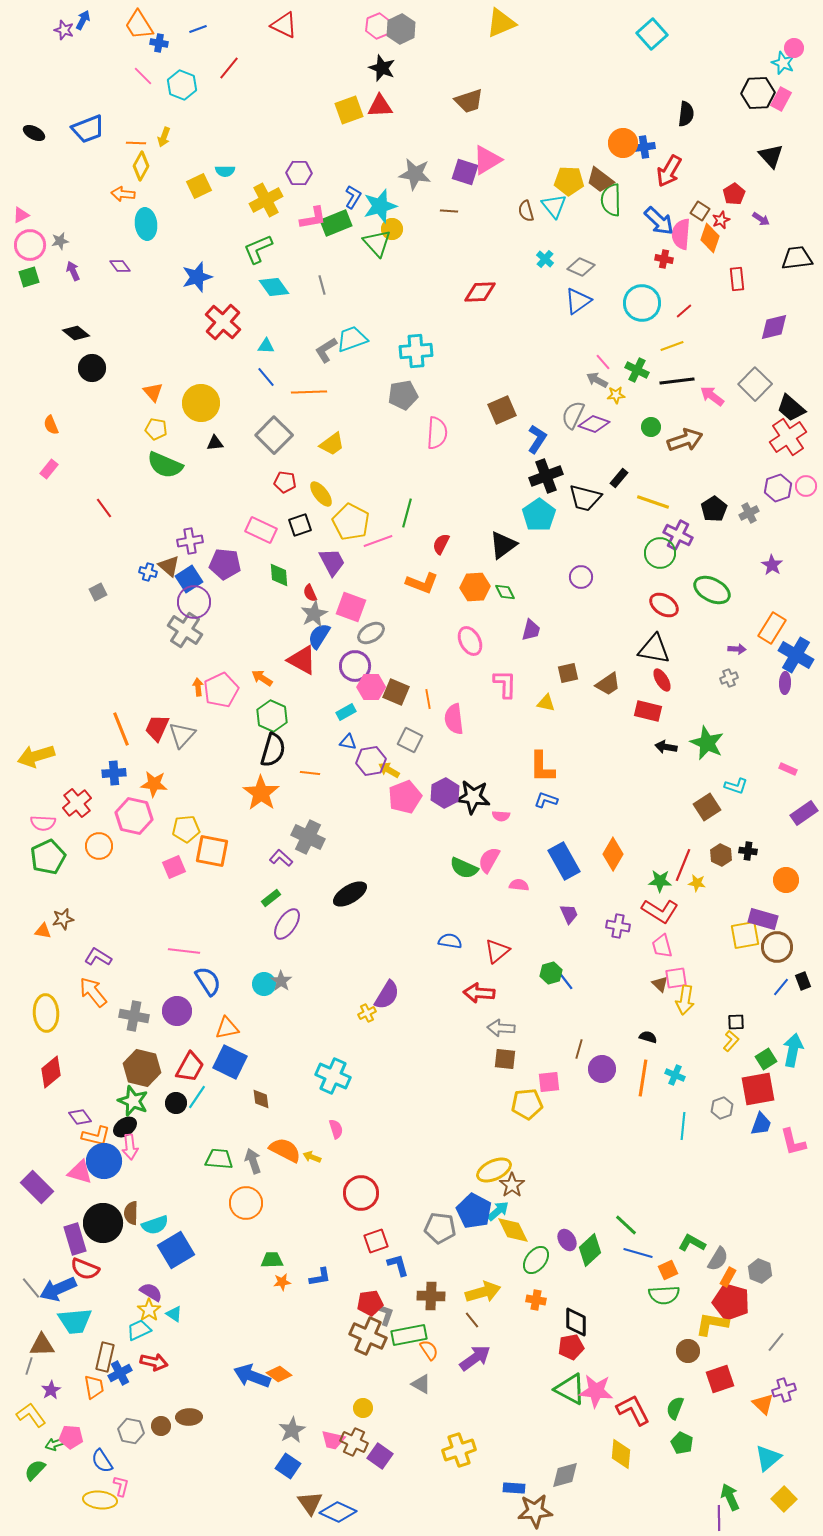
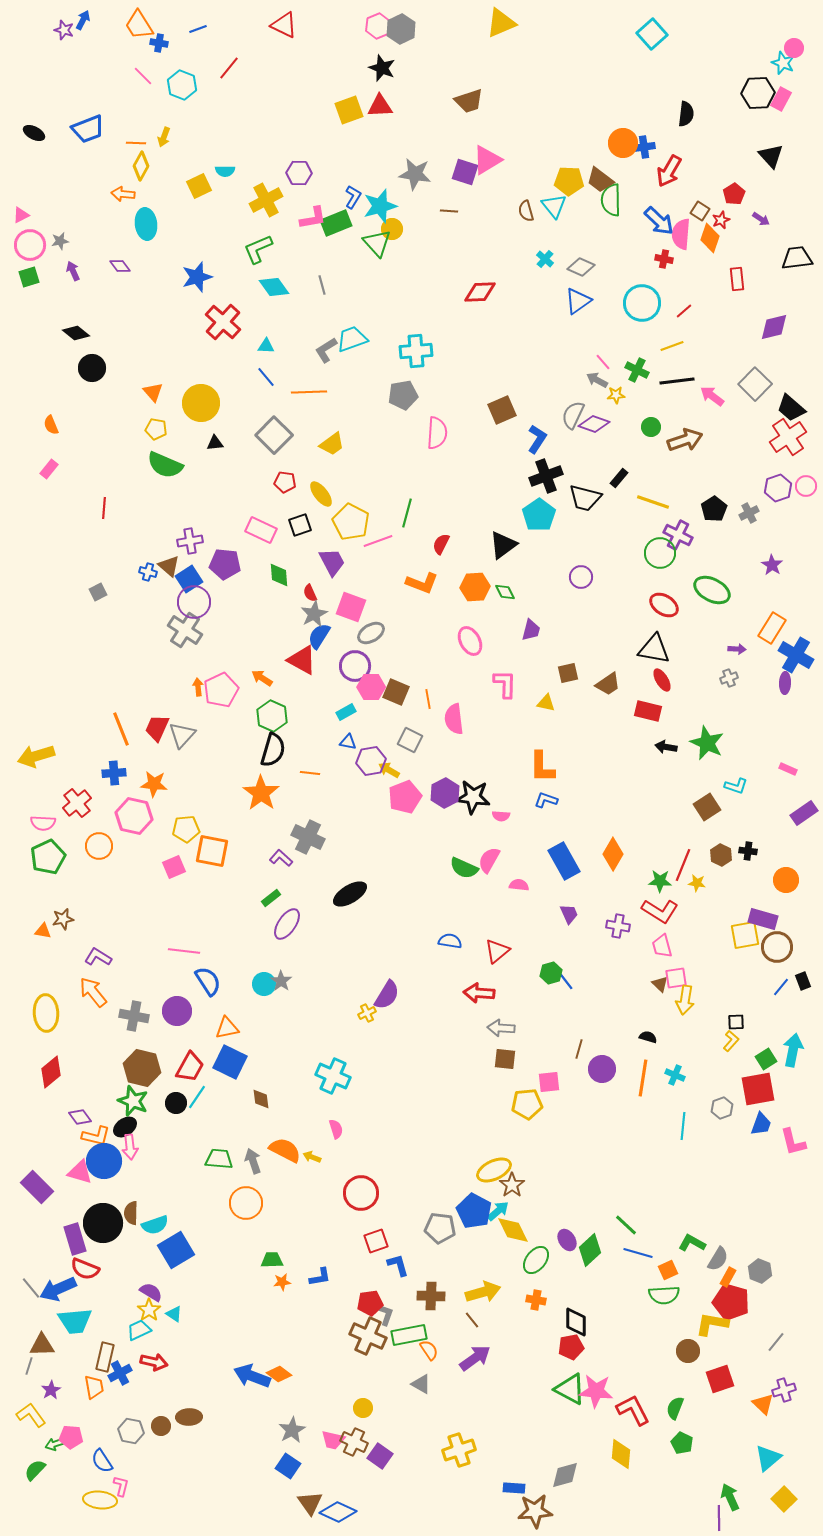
red line at (104, 508): rotated 40 degrees clockwise
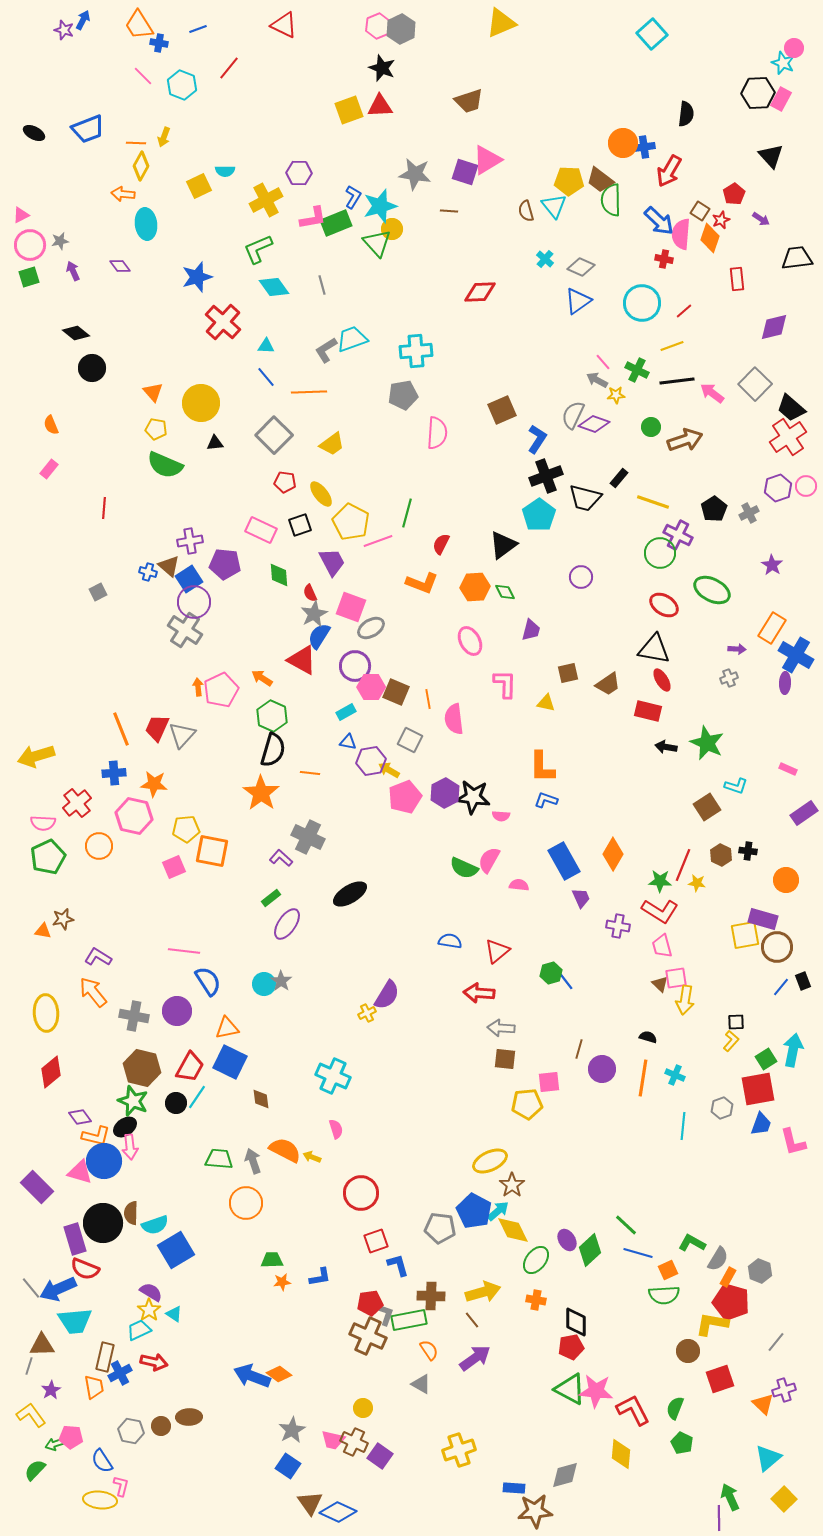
pink arrow at (712, 396): moved 3 px up
gray ellipse at (371, 633): moved 5 px up
purple trapezoid at (569, 914): moved 12 px right, 16 px up
yellow ellipse at (494, 1170): moved 4 px left, 9 px up
green rectangle at (409, 1335): moved 15 px up
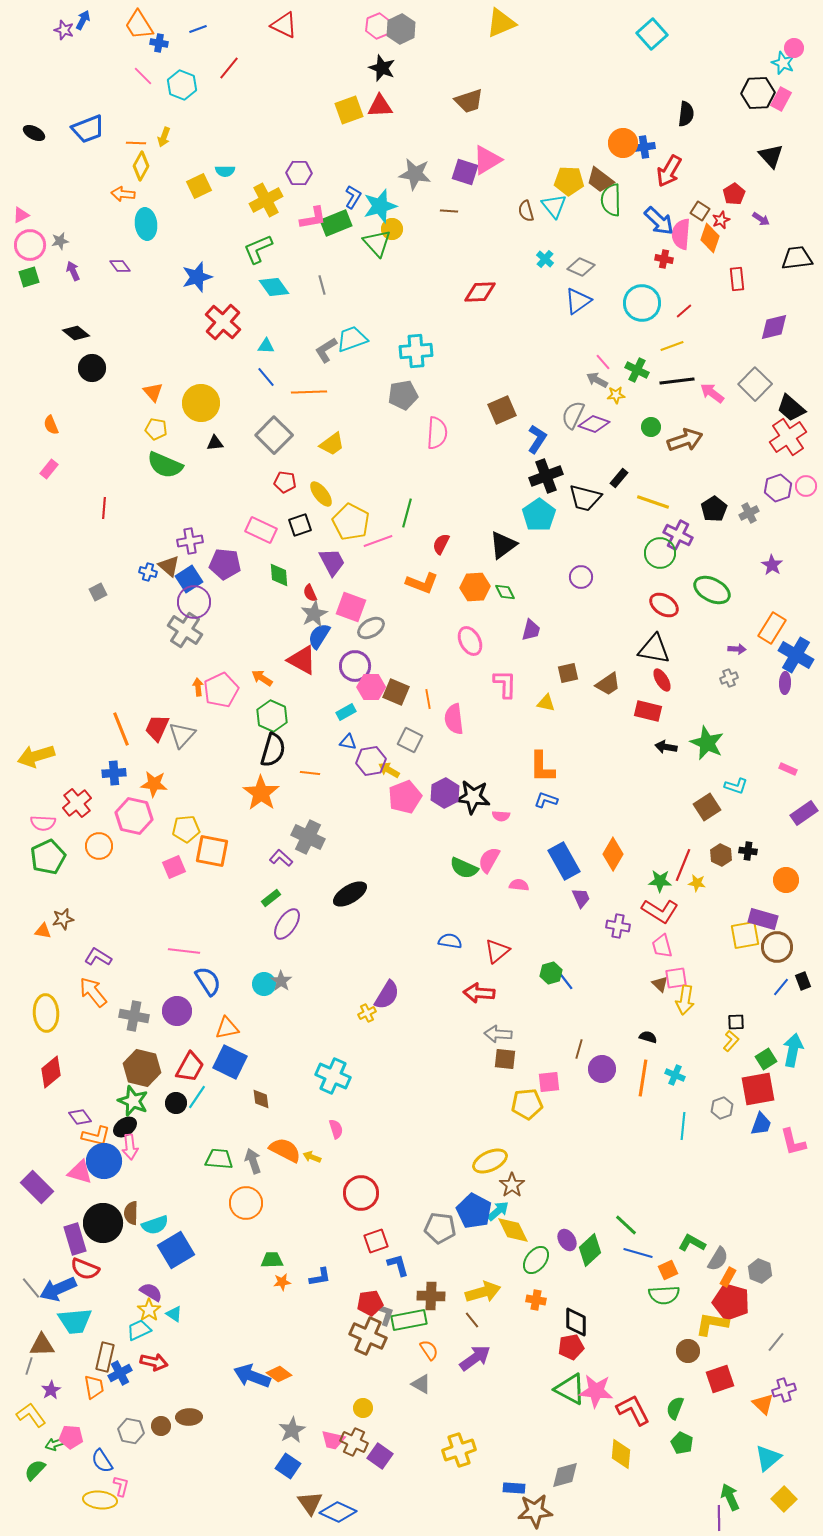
gray arrow at (501, 1028): moved 3 px left, 6 px down
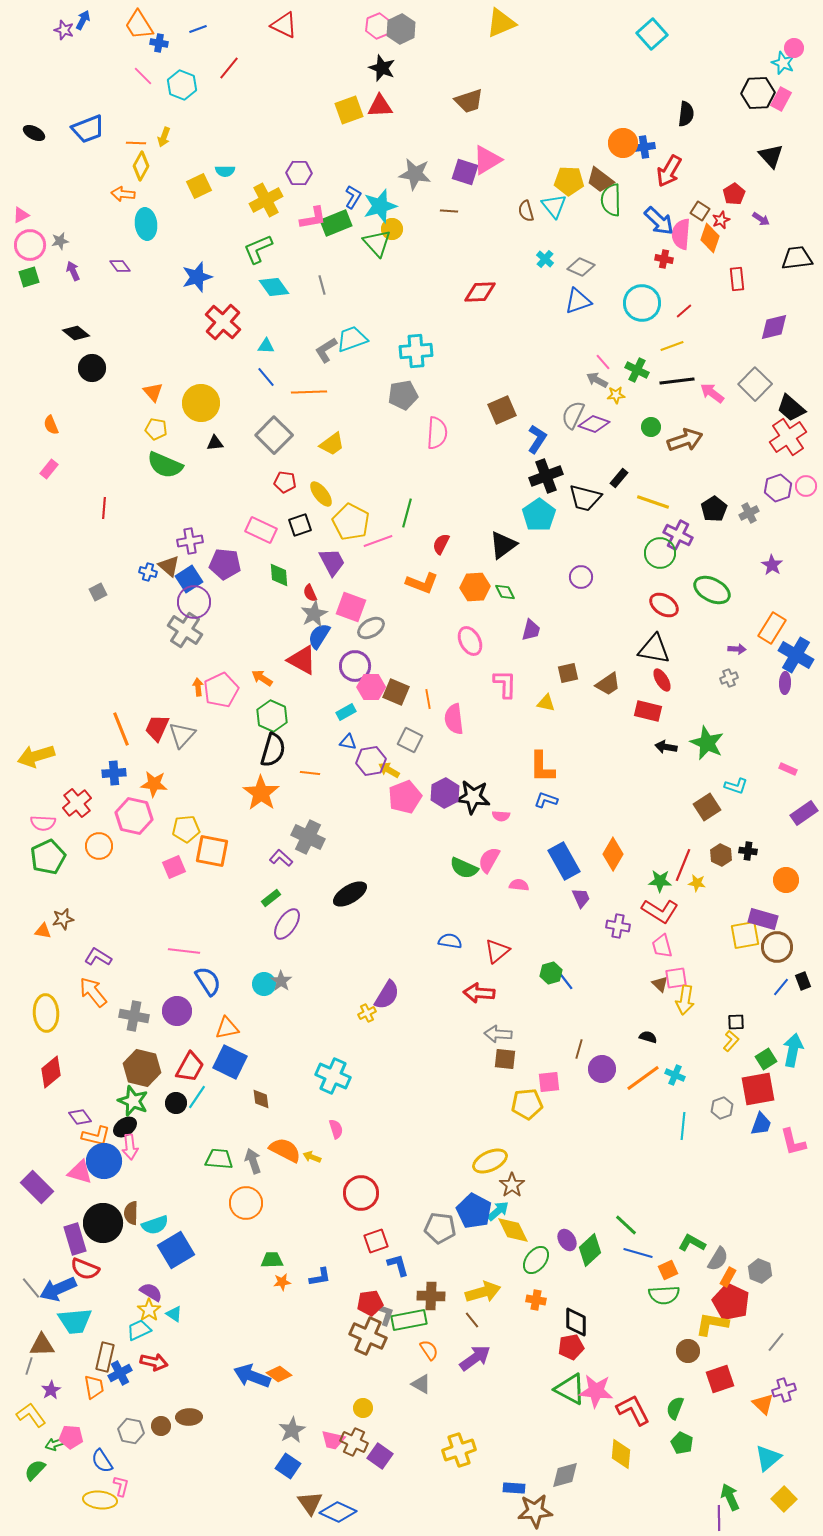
blue triangle at (578, 301): rotated 16 degrees clockwise
orange line at (643, 1078): rotated 45 degrees clockwise
red pentagon at (731, 1302): rotated 9 degrees clockwise
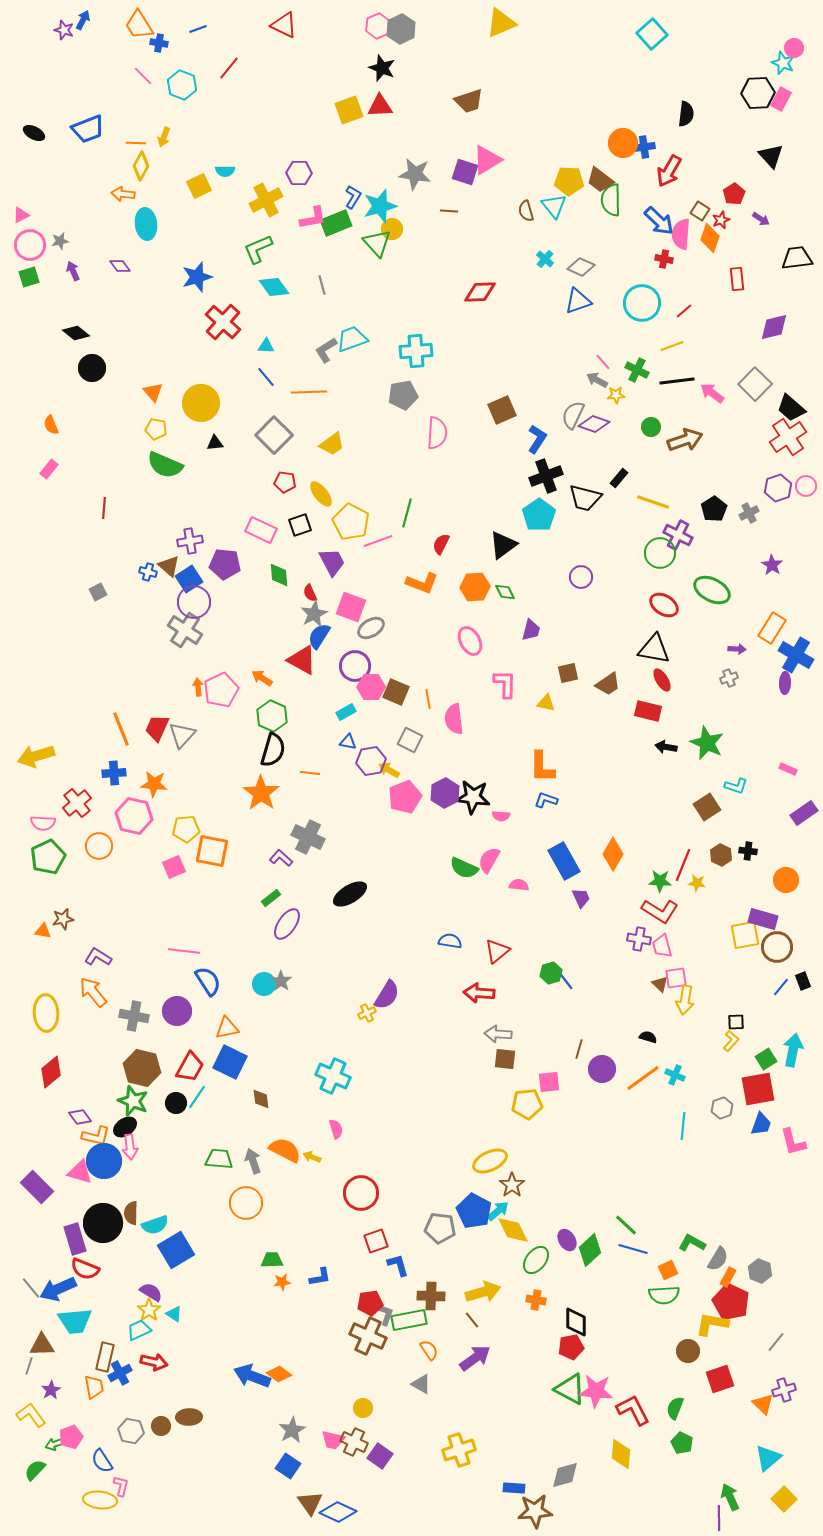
purple cross at (618, 926): moved 21 px right, 13 px down
blue line at (638, 1253): moved 5 px left, 4 px up
pink pentagon at (71, 1437): rotated 25 degrees counterclockwise
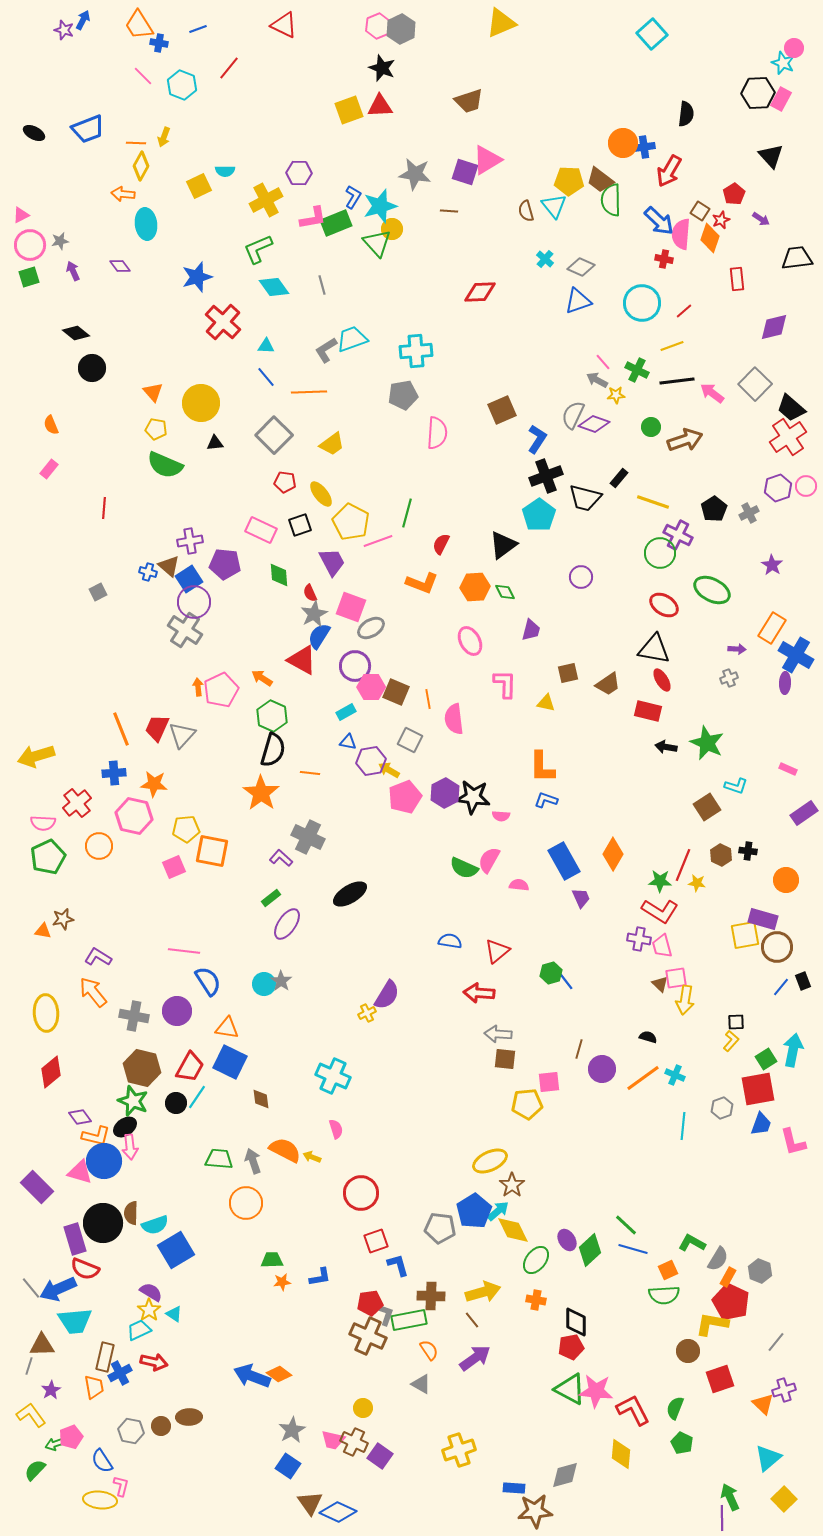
orange triangle at (227, 1028): rotated 20 degrees clockwise
blue pentagon at (474, 1211): rotated 12 degrees clockwise
purple line at (719, 1518): moved 3 px right
